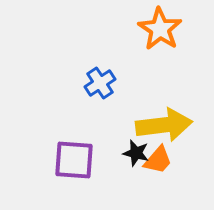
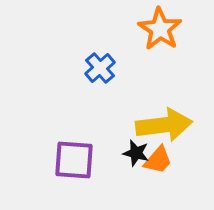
blue cross: moved 15 px up; rotated 8 degrees counterclockwise
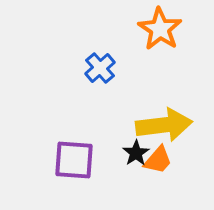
black star: rotated 24 degrees clockwise
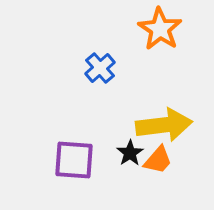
black star: moved 6 px left
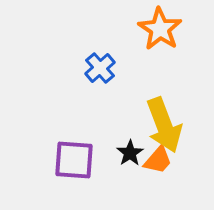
yellow arrow: rotated 76 degrees clockwise
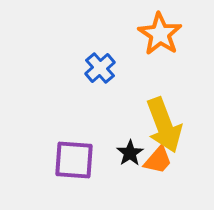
orange star: moved 5 px down
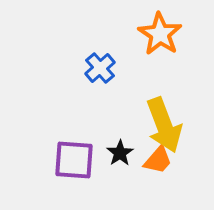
black star: moved 10 px left
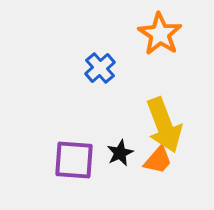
black star: rotated 8 degrees clockwise
